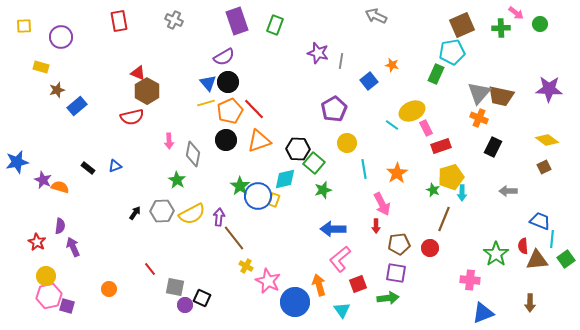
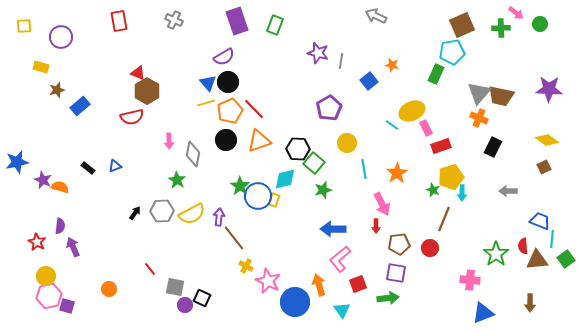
blue rectangle at (77, 106): moved 3 px right
purple pentagon at (334, 109): moved 5 px left, 1 px up
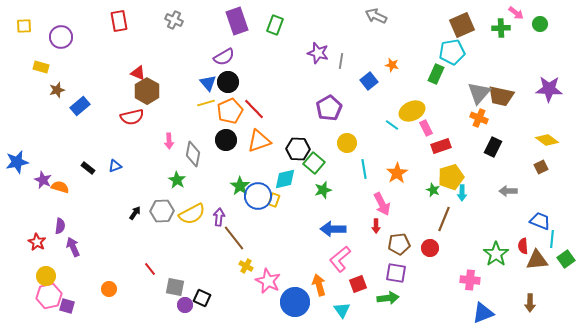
brown square at (544, 167): moved 3 px left
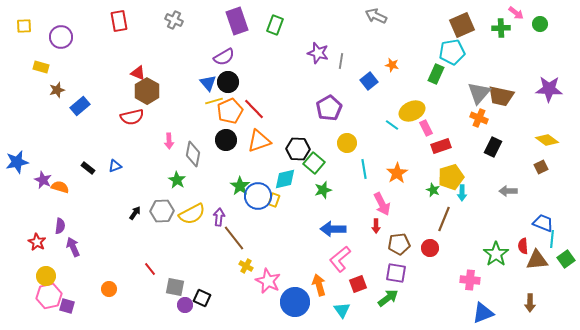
yellow line at (206, 103): moved 8 px right, 2 px up
blue trapezoid at (540, 221): moved 3 px right, 2 px down
green arrow at (388, 298): rotated 30 degrees counterclockwise
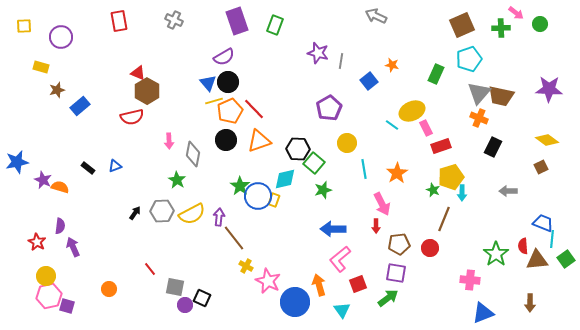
cyan pentagon at (452, 52): moved 17 px right, 7 px down; rotated 10 degrees counterclockwise
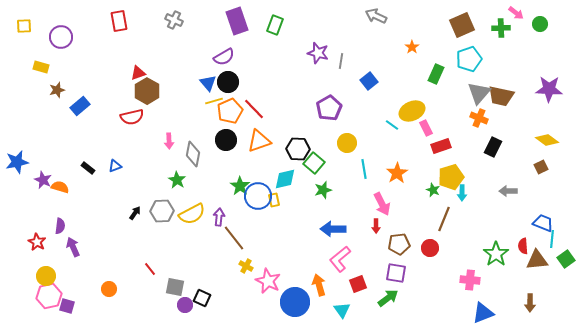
orange star at (392, 65): moved 20 px right, 18 px up; rotated 24 degrees clockwise
red triangle at (138, 73): rotated 42 degrees counterclockwise
yellow rectangle at (274, 200): rotated 32 degrees counterclockwise
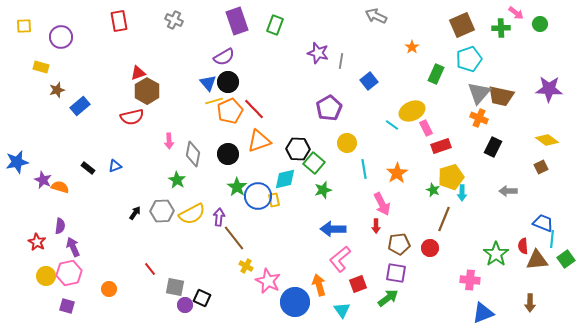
black circle at (226, 140): moved 2 px right, 14 px down
green star at (240, 186): moved 3 px left, 1 px down
pink hexagon at (49, 296): moved 20 px right, 23 px up
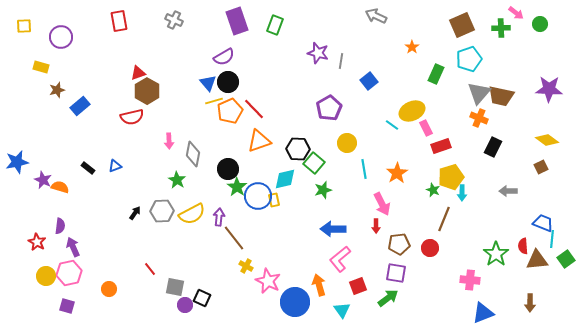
black circle at (228, 154): moved 15 px down
red square at (358, 284): moved 2 px down
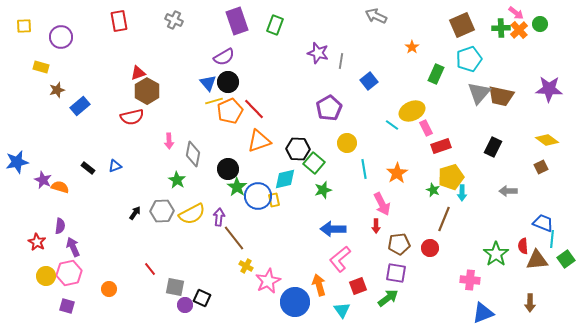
orange cross at (479, 118): moved 40 px right, 88 px up; rotated 24 degrees clockwise
pink star at (268, 281): rotated 20 degrees clockwise
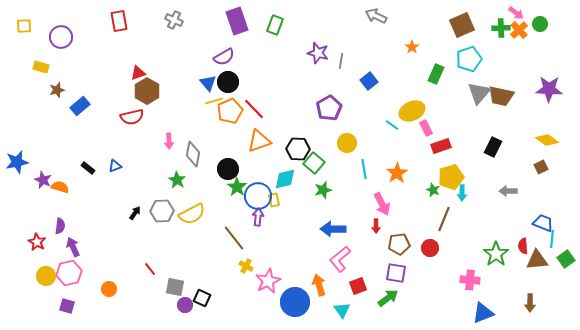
purple arrow at (219, 217): moved 39 px right
